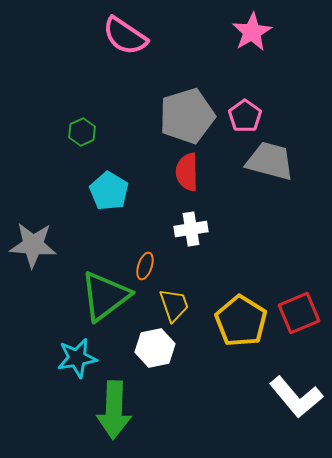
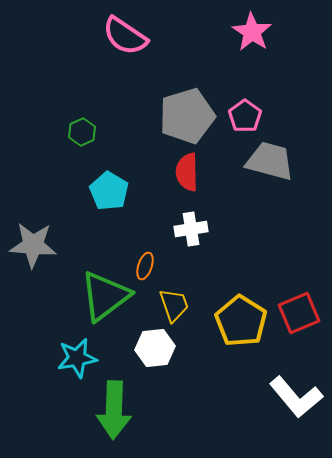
pink star: rotated 9 degrees counterclockwise
white hexagon: rotated 6 degrees clockwise
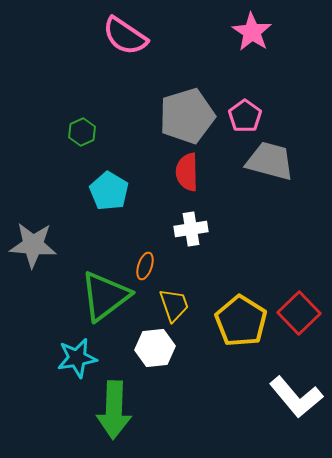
red square: rotated 21 degrees counterclockwise
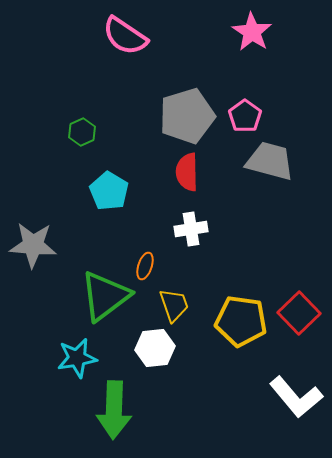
yellow pentagon: rotated 24 degrees counterclockwise
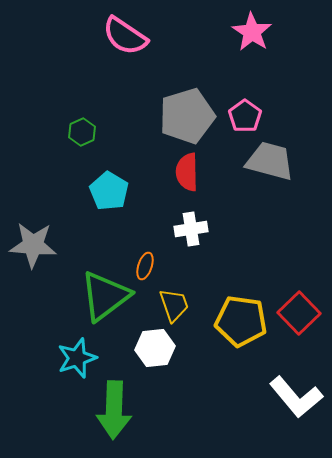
cyan star: rotated 9 degrees counterclockwise
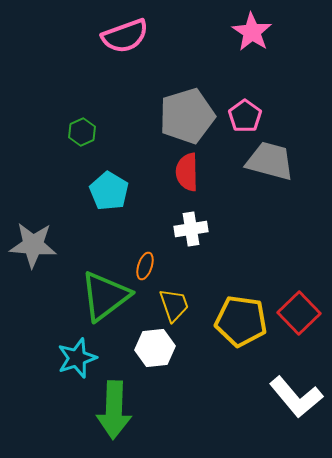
pink semicircle: rotated 54 degrees counterclockwise
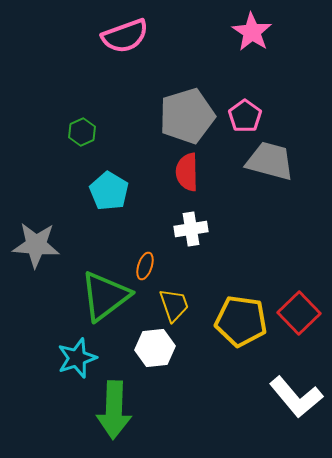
gray star: moved 3 px right
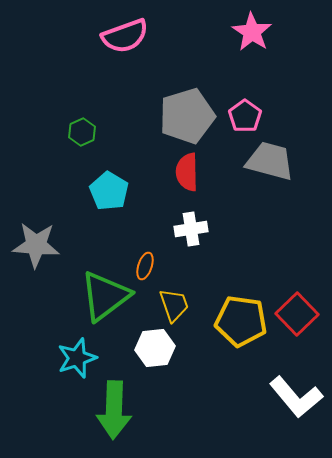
red square: moved 2 px left, 1 px down
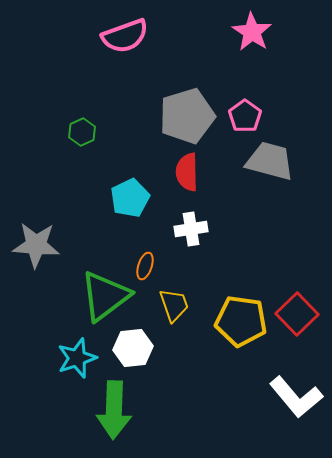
cyan pentagon: moved 21 px right, 7 px down; rotated 15 degrees clockwise
white hexagon: moved 22 px left
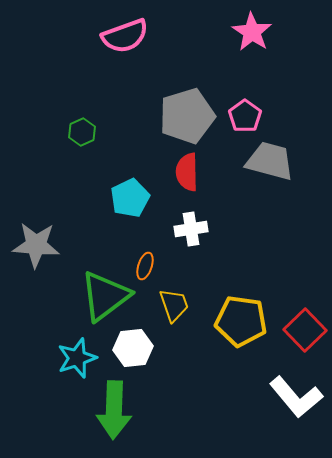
red square: moved 8 px right, 16 px down
